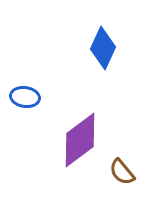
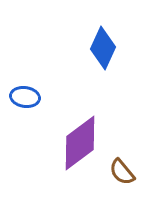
purple diamond: moved 3 px down
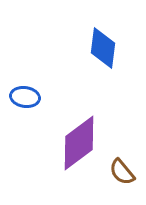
blue diamond: rotated 18 degrees counterclockwise
purple diamond: moved 1 px left
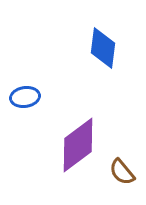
blue ellipse: rotated 16 degrees counterclockwise
purple diamond: moved 1 px left, 2 px down
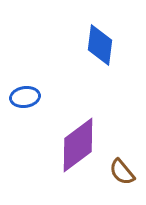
blue diamond: moved 3 px left, 3 px up
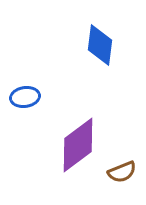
brown semicircle: rotated 72 degrees counterclockwise
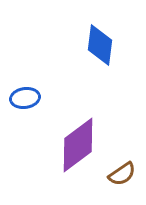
blue ellipse: moved 1 px down
brown semicircle: moved 2 px down; rotated 12 degrees counterclockwise
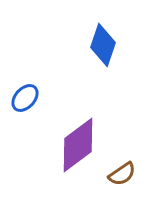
blue diamond: moved 3 px right; rotated 12 degrees clockwise
blue ellipse: rotated 40 degrees counterclockwise
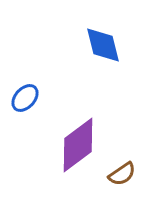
blue diamond: rotated 33 degrees counterclockwise
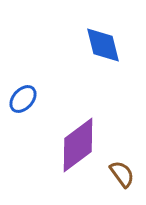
blue ellipse: moved 2 px left, 1 px down
brown semicircle: rotated 92 degrees counterclockwise
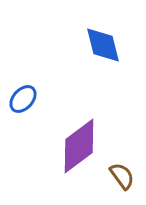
purple diamond: moved 1 px right, 1 px down
brown semicircle: moved 2 px down
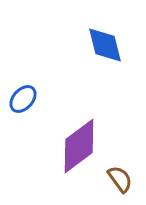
blue diamond: moved 2 px right
brown semicircle: moved 2 px left, 3 px down
